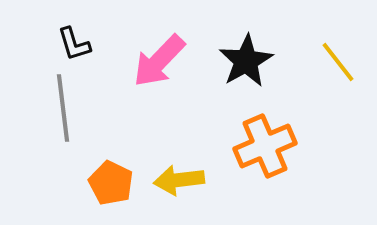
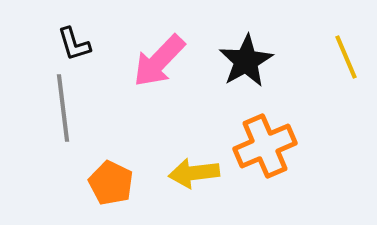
yellow line: moved 8 px right, 5 px up; rotated 15 degrees clockwise
yellow arrow: moved 15 px right, 7 px up
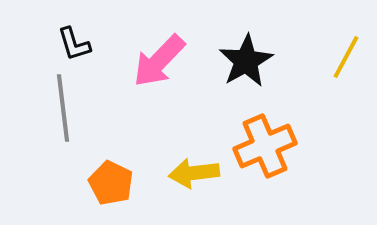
yellow line: rotated 51 degrees clockwise
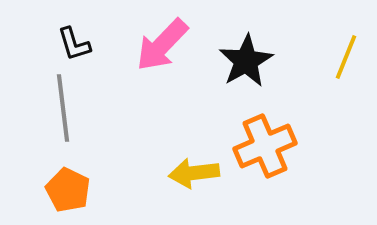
yellow line: rotated 6 degrees counterclockwise
pink arrow: moved 3 px right, 16 px up
orange pentagon: moved 43 px left, 7 px down
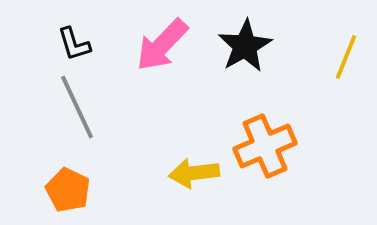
black star: moved 1 px left, 15 px up
gray line: moved 14 px right, 1 px up; rotated 18 degrees counterclockwise
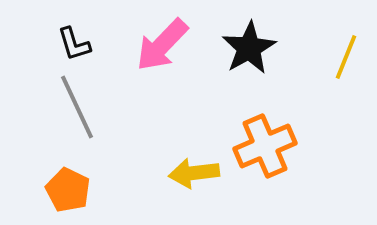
black star: moved 4 px right, 2 px down
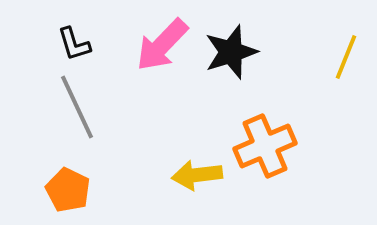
black star: moved 18 px left, 4 px down; rotated 12 degrees clockwise
yellow arrow: moved 3 px right, 2 px down
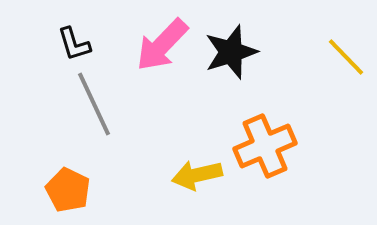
yellow line: rotated 66 degrees counterclockwise
gray line: moved 17 px right, 3 px up
yellow arrow: rotated 6 degrees counterclockwise
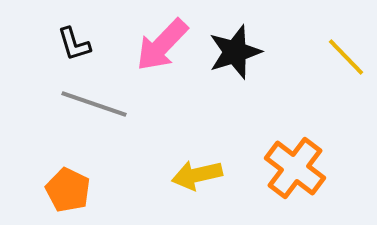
black star: moved 4 px right
gray line: rotated 46 degrees counterclockwise
orange cross: moved 30 px right, 22 px down; rotated 30 degrees counterclockwise
